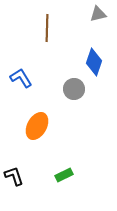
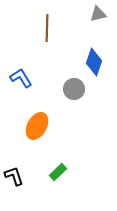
green rectangle: moved 6 px left, 3 px up; rotated 18 degrees counterclockwise
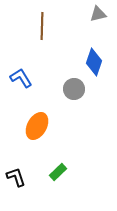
brown line: moved 5 px left, 2 px up
black L-shape: moved 2 px right, 1 px down
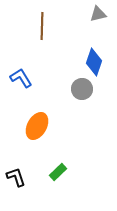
gray circle: moved 8 px right
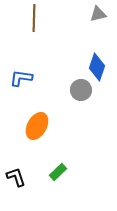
brown line: moved 8 px left, 8 px up
blue diamond: moved 3 px right, 5 px down
blue L-shape: rotated 50 degrees counterclockwise
gray circle: moved 1 px left, 1 px down
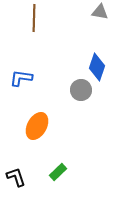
gray triangle: moved 2 px right, 2 px up; rotated 24 degrees clockwise
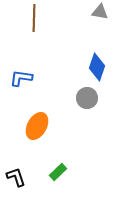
gray circle: moved 6 px right, 8 px down
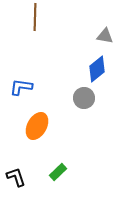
gray triangle: moved 5 px right, 24 px down
brown line: moved 1 px right, 1 px up
blue diamond: moved 2 px down; rotated 32 degrees clockwise
blue L-shape: moved 9 px down
gray circle: moved 3 px left
